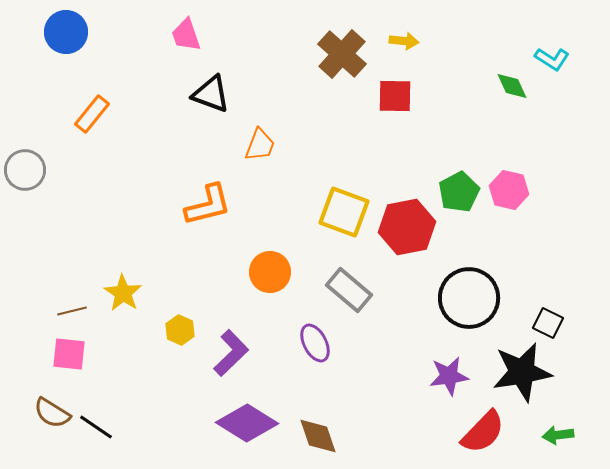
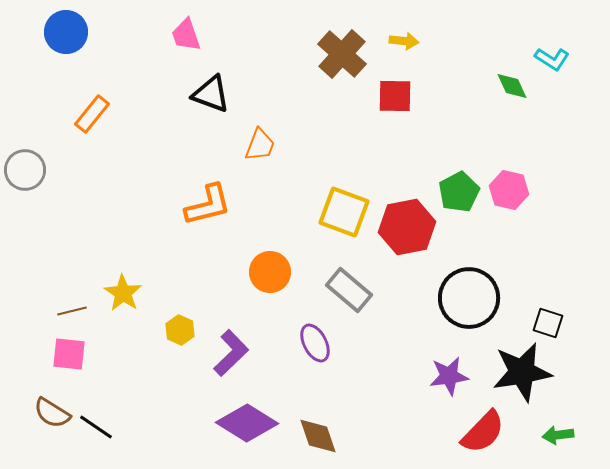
black square: rotated 8 degrees counterclockwise
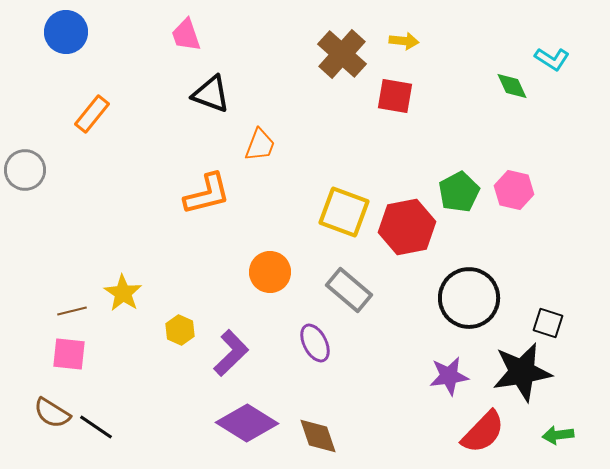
red square: rotated 9 degrees clockwise
pink hexagon: moved 5 px right
orange L-shape: moved 1 px left, 11 px up
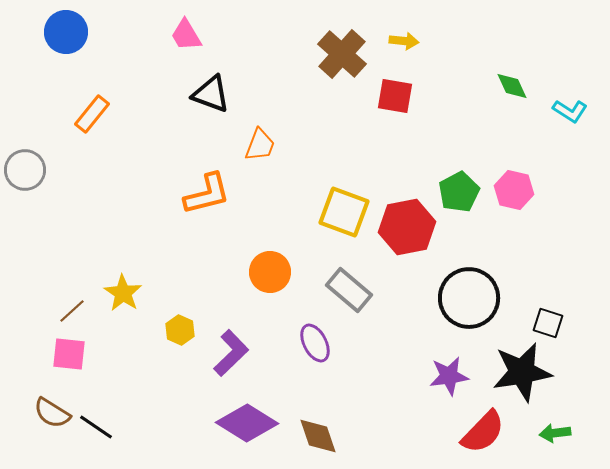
pink trapezoid: rotated 12 degrees counterclockwise
cyan L-shape: moved 18 px right, 52 px down
brown line: rotated 28 degrees counterclockwise
green arrow: moved 3 px left, 2 px up
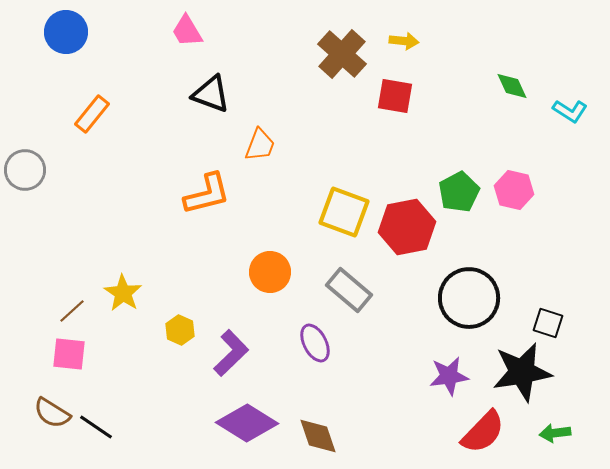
pink trapezoid: moved 1 px right, 4 px up
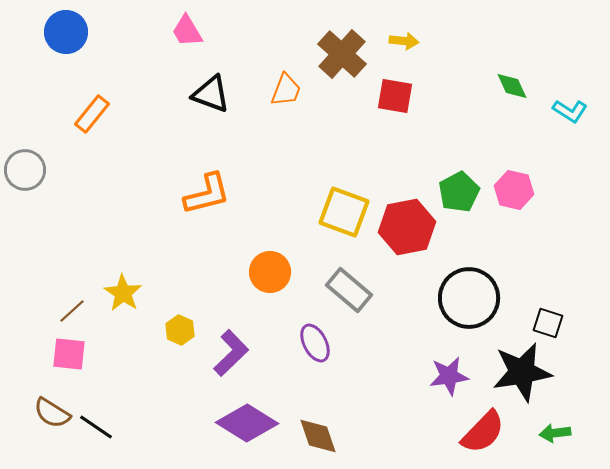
orange trapezoid: moved 26 px right, 55 px up
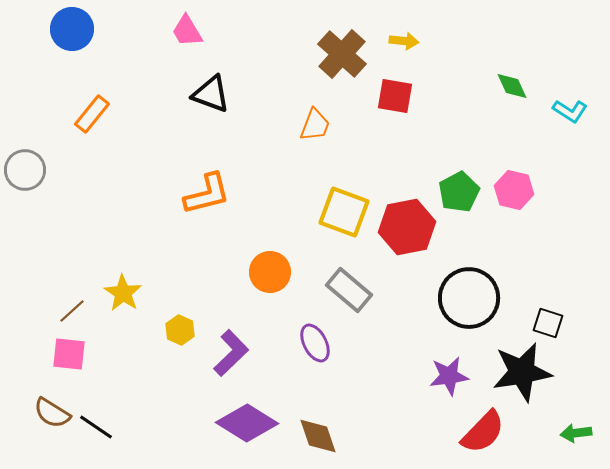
blue circle: moved 6 px right, 3 px up
orange trapezoid: moved 29 px right, 35 px down
green arrow: moved 21 px right
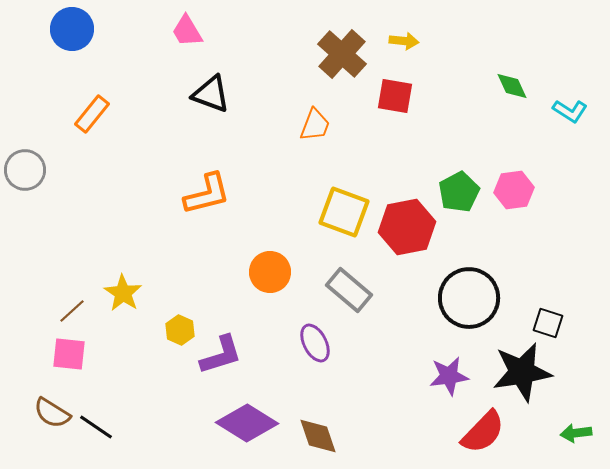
pink hexagon: rotated 21 degrees counterclockwise
purple L-shape: moved 10 px left, 2 px down; rotated 27 degrees clockwise
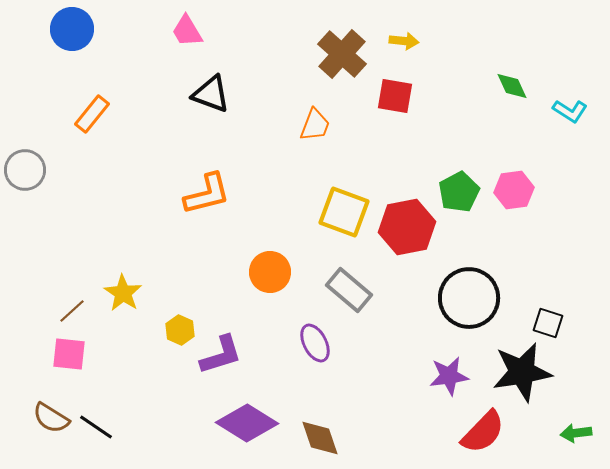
brown semicircle: moved 1 px left, 5 px down
brown diamond: moved 2 px right, 2 px down
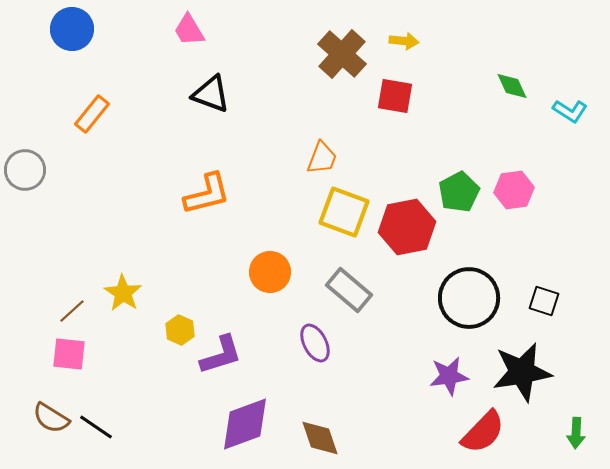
pink trapezoid: moved 2 px right, 1 px up
orange trapezoid: moved 7 px right, 33 px down
black square: moved 4 px left, 22 px up
purple diamond: moved 2 px left, 1 px down; rotated 52 degrees counterclockwise
green arrow: rotated 80 degrees counterclockwise
